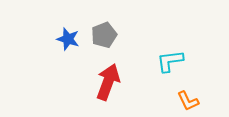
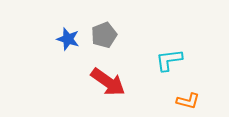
cyan L-shape: moved 1 px left, 1 px up
red arrow: rotated 105 degrees clockwise
orange L-shape: rotated 50 degrees counterclockwise
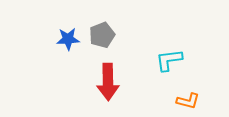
gray pentagon: moved 2 px left
blue star: rotated 20 degrees counterclockwise
red arrow: rotated 54 degrees clockwise
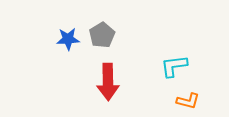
gray pentagon: rotated 10 degrees counterclockwise
cyan L-shape: moved 5 px right, 6 px down
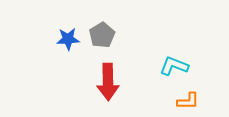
cyan L-shape: rotated 28 degrees clockwise
orange L-shape: rotated 15 degrees counterclockwise
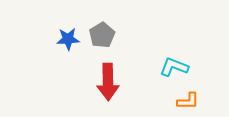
cyan L-shape: moved 1 px down
